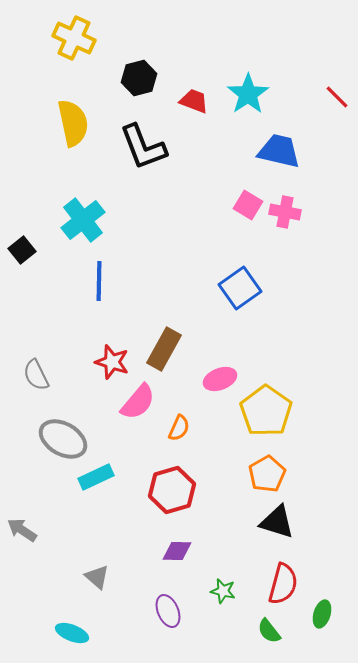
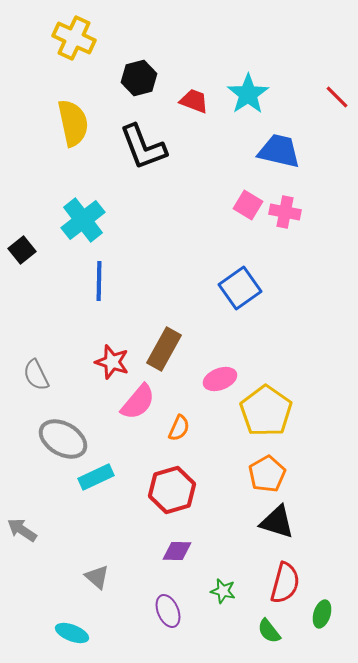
red semicircle: moved 2 px right, 1 px up
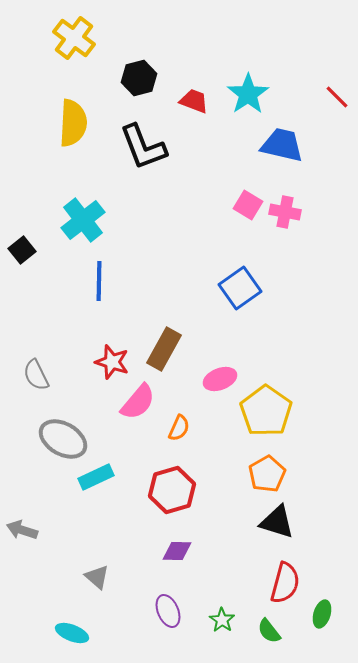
yellow cross: rotated 12 degrees clockwise
yellow semicircle: rotated 15 degrees clockwise
blue trapezoid: moved 3 px right, 6 px up
gray arrow: rotated 16 degrees counterclockwise
green star: moved 1 px left, 29 px down; rotated 20 degrees clockwise
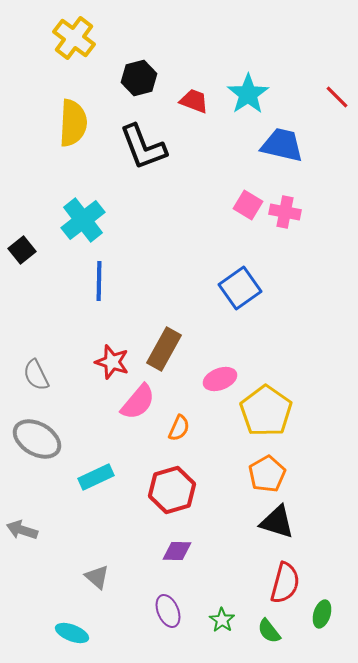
gray ellipse: moved 26 px left
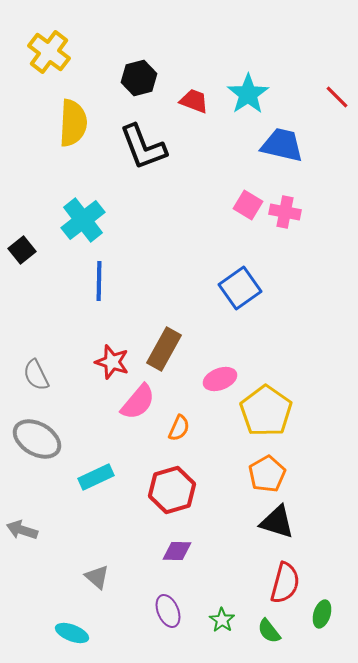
yellow cross: moved 25 px left, 14 px down
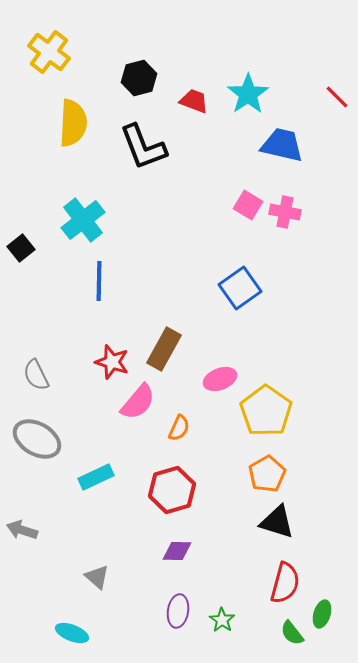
black square: moved 1 px left, 2 px up
purple ellipse: moved 10 px right; rotated 32 degrees clockwise
green semicircle: moved 23 px right, 2 px down
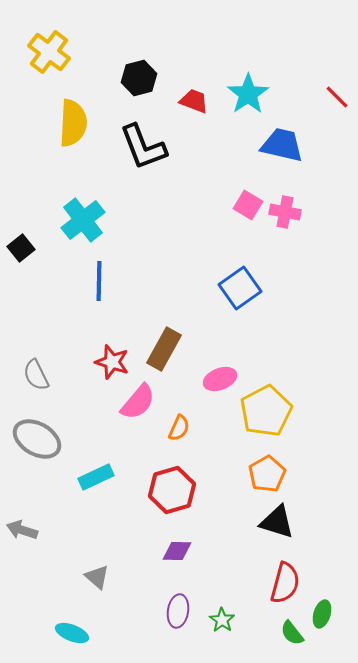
yellow pentagon: rotated 9 degrees clockwise
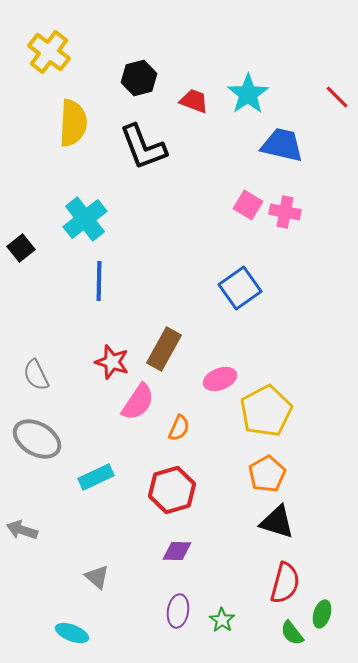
cyan cross: moved 2 px right, 1 px up
pink semicircle: rotated 6 degrees counterclockwise
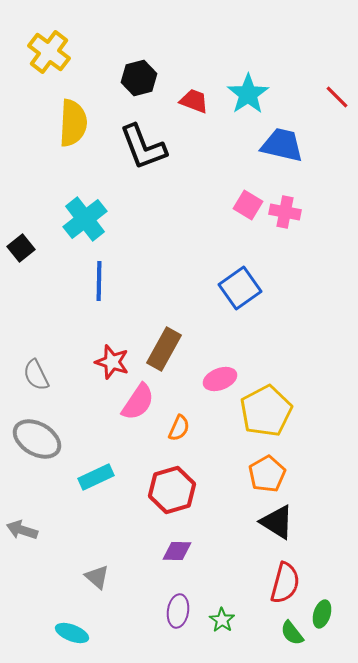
black triangle: rotated 15 degrees clockwise
